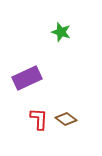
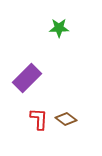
green star: moved 2 px left, 4 px up; rotated 18 degrees counterclockwise
purple rectangle: rotated 20 degrees counterclockwise
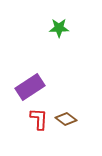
purple rectangle: moved 3 px right, 9 px down; rotated 12 degrees clockwise
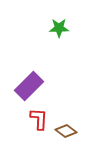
purple rectangle: moved 1 px left, 1 px up; rotated 12 degrees counterclockwise
brown diamond: moved 12 px down
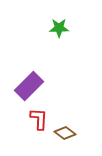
brown diamond: moved 1 px left, 2 px down
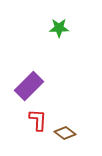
red L-shape: moved 1 px left, 1 px down
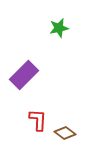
green star: rotated 12 degrees counterclockwise
purple rectangle: moved 5 px left, 11 px up
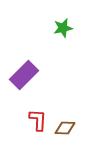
green star: moved 4 px right
brown diamond: moved 5 px up; rotated 35 degrees counterclockwise
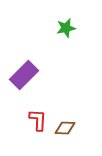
green star: moved 3 px right
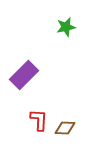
green star: moved 1 px up
red L-shape: moved 1 px right
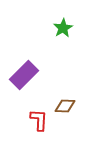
green star: moved 3 px left, 1 px down; rotated 18 degrees counterclockwise
brown diamond: moved 22 px up
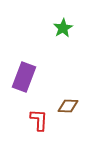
purple rectangle: moved 2 px down; rotated 24 degrees counterclockwise
brown diamond: moved 3 px right
